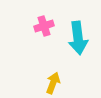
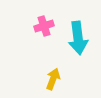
yellow arrow: moved 4 px up
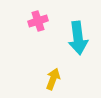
pink cross: moved 6 px left, 5 px up
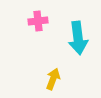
pink cross: rotated 12 degrees clockwise
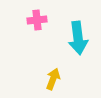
pink cross: moved 1 px left, 1 px up
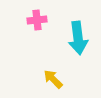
yellow arrow: rotated 65 degrees counterclockwise
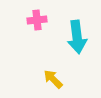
cyan arrow: moved 1 px left, 1 px up
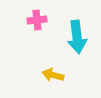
yellow arrow: moved 4 px up; rotated 30 degrees counterclockwise
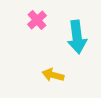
pink cross: rotated 36 degrees counterclockwise
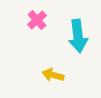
cyan arrow: moved 1 px right, 1 px up
